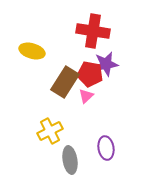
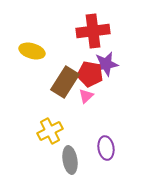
red cross: rotated 16 degrees counterclockwise
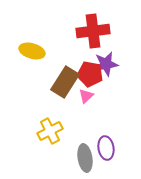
gray ellipse: moved 15 px right, 2 px up
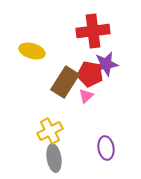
gray ellipse: moved 31 px left
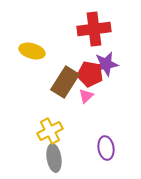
red cross: moved 1 px right, 2 px up
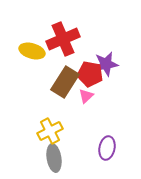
red cross: moved 31 px left, 10 px down; rotated 16 degrees counterclockwise
purple ellipse: moved 1 px right; rotated 20 degrees clockwise
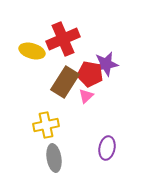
yellow cross: moved 4 px left, 6 px up; rotated 15 degrees clockwise
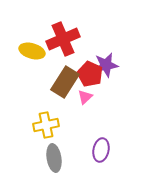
purple star: moved 1 px down
red pentagon: rotated 15 degrees clockwise
pink triangle: moved 1 px left, 1 px down
purple ellipse: moved 6 px left, 2 px down
